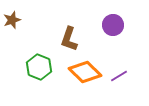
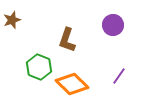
brown L-shape: moved 2 px left, 1 px down
orange diamond: moved 13 px left, 12 px down
purple line: rotated 24 degrees counterclockwise
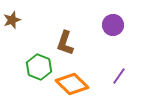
brown L-shape: moved 2 px left, 3 px down
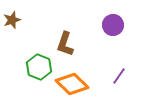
brown L-shape: moved 1 px down
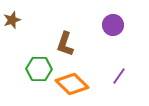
green hexagon: moved 2 px down; rotated 20 degrees counterclockwise
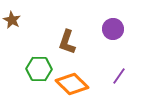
brown star: rotated 24 degrees counterclockwise
purple circle: moved 4 px down
brown L-shape: moved 2 px right, 2 px up
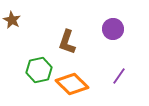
green hexagon: moved 1 px down; rotated 15 degrees counterclockwise
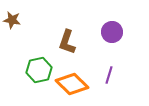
brown star: rotated 18 degrees counterclockwise
purple circle: moved 1 px left, 3 px down
purple line: moved 10 px left, 1 px up; rotated 18 degrees counterclockwise
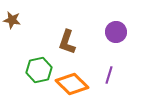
purple circle: moved 4 px right
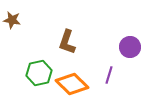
purple circle: moved 14 px right, 15 px down
green hexagon: moved 3 px down
